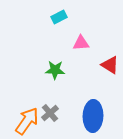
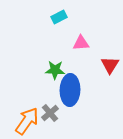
red triangle: rotated 30 degrees clockwise
blue ellipse: moved 23 px left, 26 px up
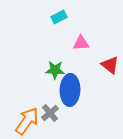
red triangle: rotated 24 degrees counterclockwise
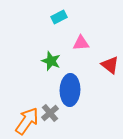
green star: moved 4 px left, 9 px up; rotated 18 degrees clockwise
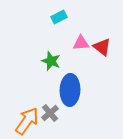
red triangle: moved 8 px left, 18 px up
